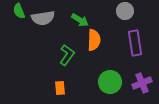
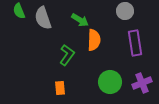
gray semicircle: rotated 80 degrees clockwise
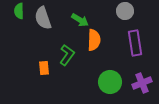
green semicircle: rotated 21 degrees clockwise
orange rectangle: moved 16 px left, 20 px up
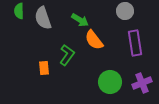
orange semicircle: rotated 140 degrees clockwise
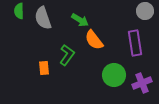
gray circle: moved 20 px right
green circle: moved 4 px right, 7 px up
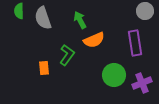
green arrow: rotated 150 degrees counterclockwise
orange semicircle: rotated 75 degrees counterclockwise
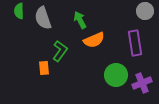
green L-shape: moved 7 px left, 4 px up
green circle: moved 2 px right
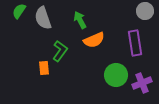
green semicircle: rotated 35 degrees clockwise
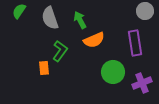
gray semicircle: moved 7 px right
green circle: moved 3 px left, 3 px up
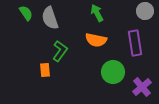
green semicircle: moved 7 px right, 2 px down; rotated 112 degrees clockwise
green arrow: moved 17 px right, 7 px up
orange semicircle: moved 2 px right; rotated 35 degrees clockwise
orange rectangle: moved 1 px right, 2 px down
purple cross: moved 4 px down; rotated 18 degrees counterclockwise
